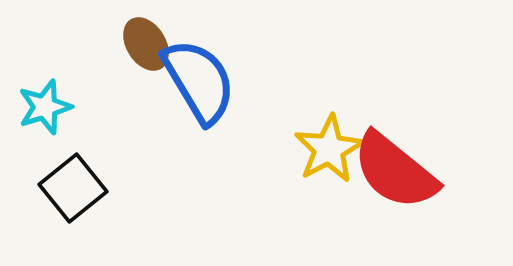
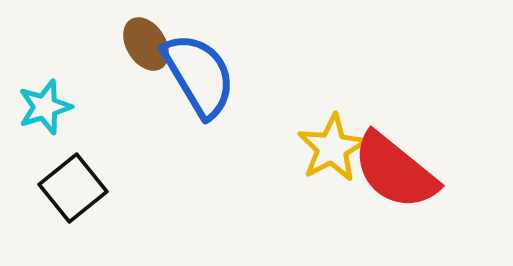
blue semicircle: moved 6 px up
yellow star: moved 3 px right, 1 px up
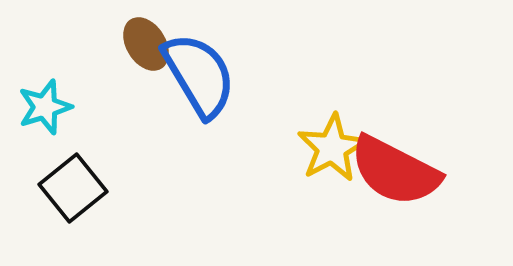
red semicircle: rotated 12 degrees counterclockwise
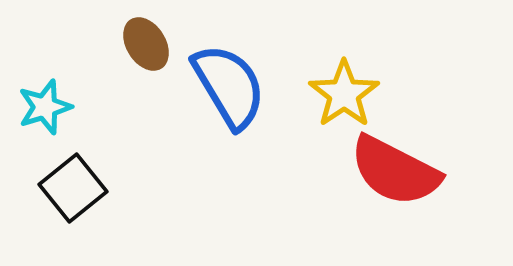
blue semicircle: moved 30 px right, 11 px down
yellow star: moved 12 px right, 54 px up; rotated 6 degrees counterclockwise
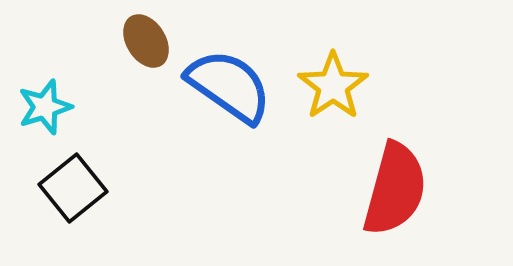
brown ellipse: moved 3 px up
blue semicircle: rotated 24 degrees counterclockwise
yellow star: moved 11 px left, 8 px up
red semicircle: moved 18 px down; rotated 102 degrees counterclockwise
